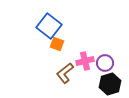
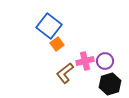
orange square: rotated 32 degrees clockwise
purple circle: moved 2 px up
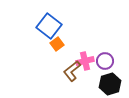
brown L-shape: moved 7 px right, 2 px up
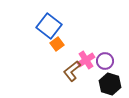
pink cross: moved 1 px right, 1 px up; rotated 18 degrees counterclockwise
black hexagon: rotated 25 degrees counterclockwise
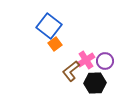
orange square: moved 2 px left
brown L-shape: moved 1 px left
black hexagon: moved 15 px left, 1 px up; rotated 20 degrees counterclockwise
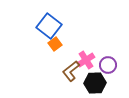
purple circle: moved 3 px right, 4 px down
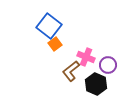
pink cross: moved 3 px up; rotated 36 degrees counterclockwise
black hexagon: moved 1 px right, 1 px down; rotated 25 degrees clockwise
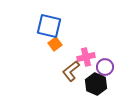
blue square: rotated 25 degrees counterclockwise
pink cross: rotated 36 degrees counterclockwise
purple circle: moved 3 px left, 2 px down
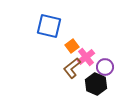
orange square: moved 17 px right, 2 px down
pink cross: rotated 24 degrees counterclockwise
brown L-shape: moved 1 px right, 3 px up
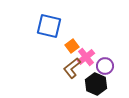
purple circle: moved 1 px up
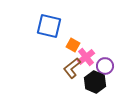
orange square: moved 1 px right, 1 px up; rotated 24 degrees counterclockwise
black hexagon: moved 1 px left, 2 px up
